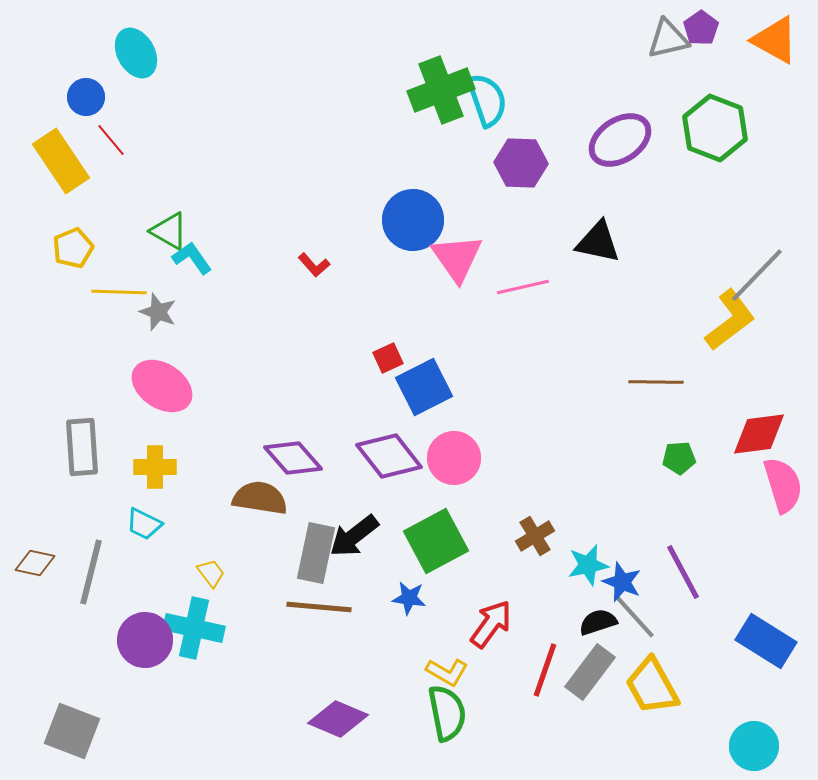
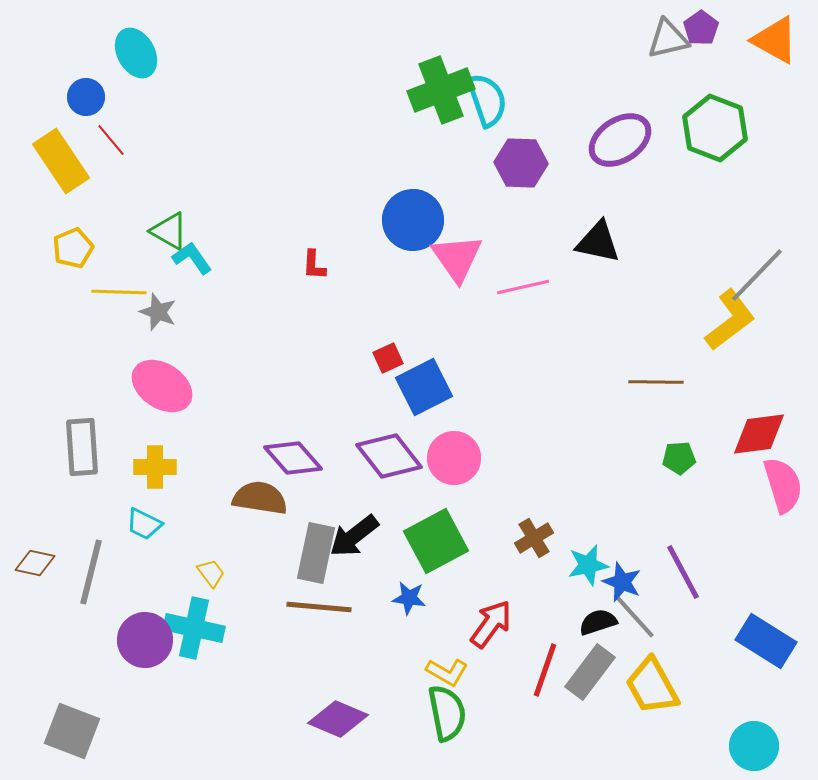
red L-shape at (314, 265): rotated 44 degrees clockwise
brown cross at (535, 536): moved 1 px left, 2 px down
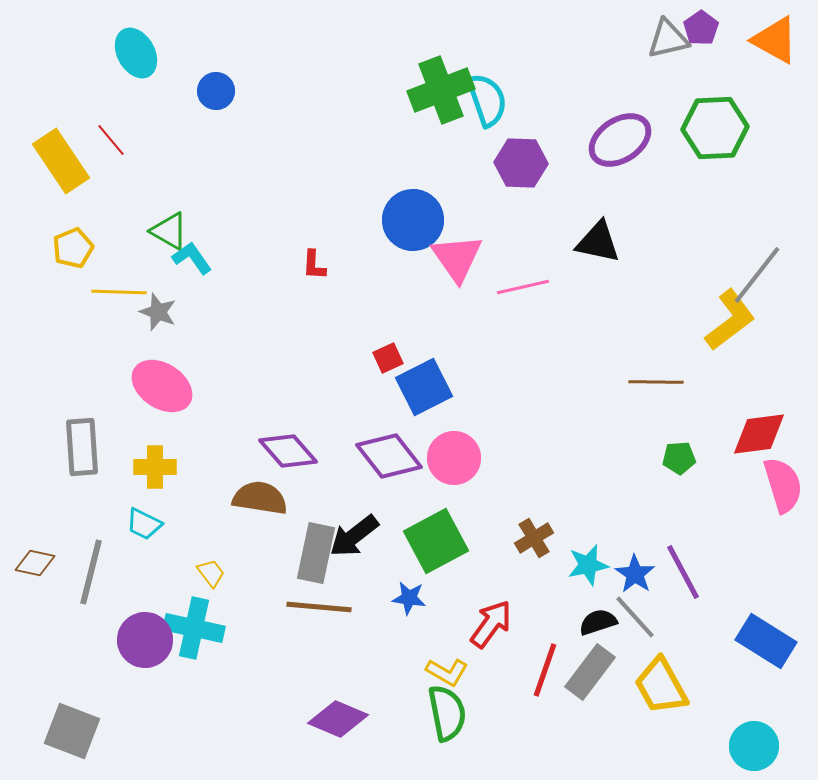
blue circle at (86, 97): moved 130 px right, 6 px up
green hexagon at (715, 128): rotated 24 degrees counterclockwise
gray line at (757, 275): rotated 6 degrees counterclockwise
purple diamond at (293, 458): moved 5 px left, 7 px up
blue star at (622, 582): moved 13 px right, 8 px up; rotated 12 degrees clockwise
yellow trapezoid at (652, 686): moved 9 px right
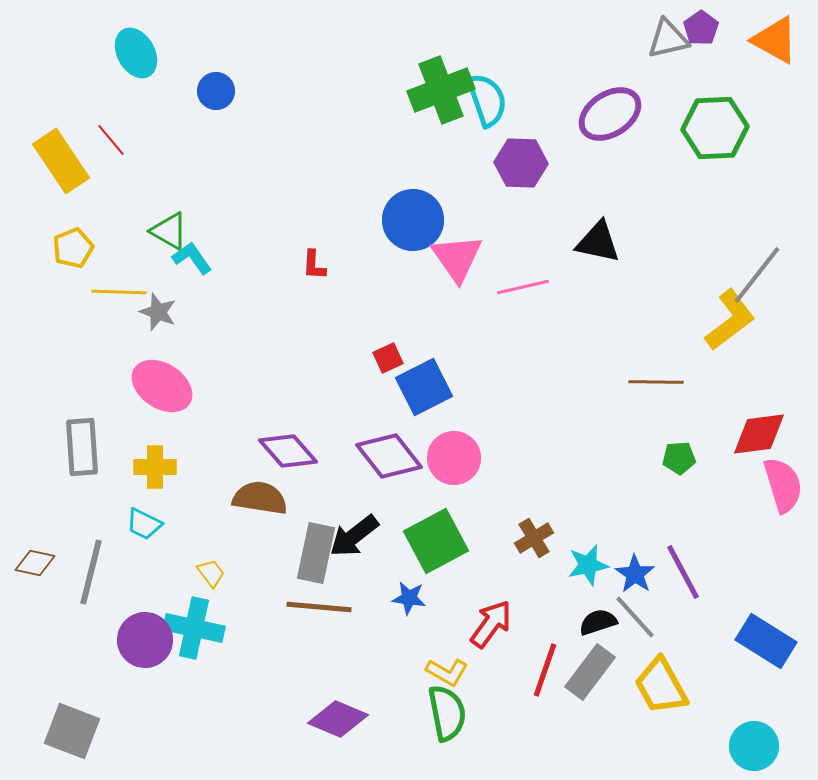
purple ellipse at (620, 140): moved 10 px left, 26 px up
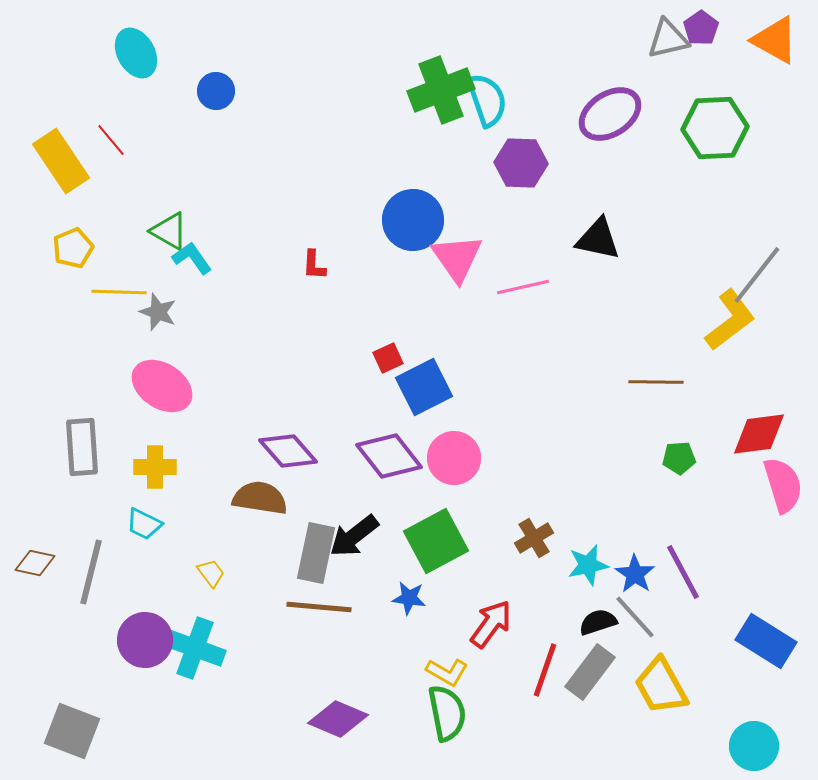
black triangle at (598, 242): moved 3 px up
cyan cross at (194, 628): moved 1 px right, 20 px down; rotated 8 degrees clockwise
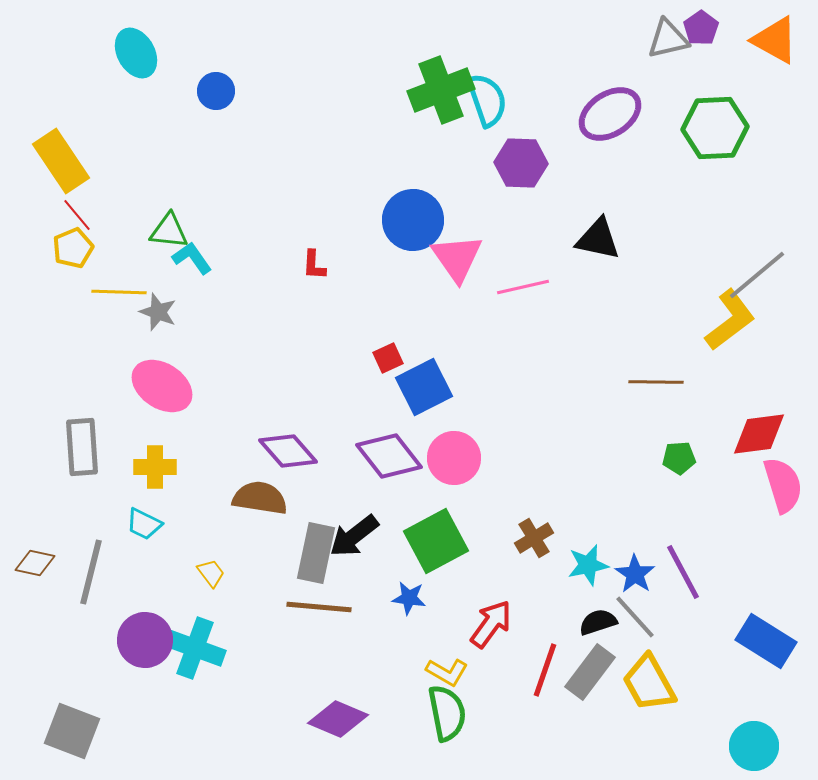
red line at (111, 140): moved 34 px left, 75 px down
green triangle at (169, 231): rotated 24 degrees counterclockwise
gray line at (757, 275): rotated 12 degrees clockwise
yellow trapezoid at (661, 686): moved 12 px left, 3 px up
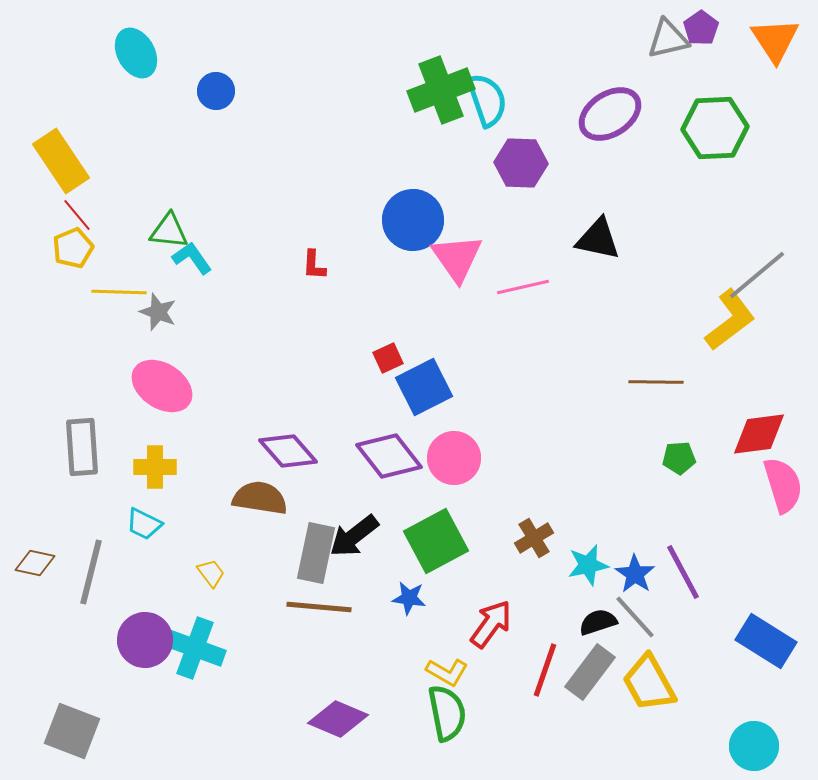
orange triangle at (775, 40): rotated 28 degrees clockwise
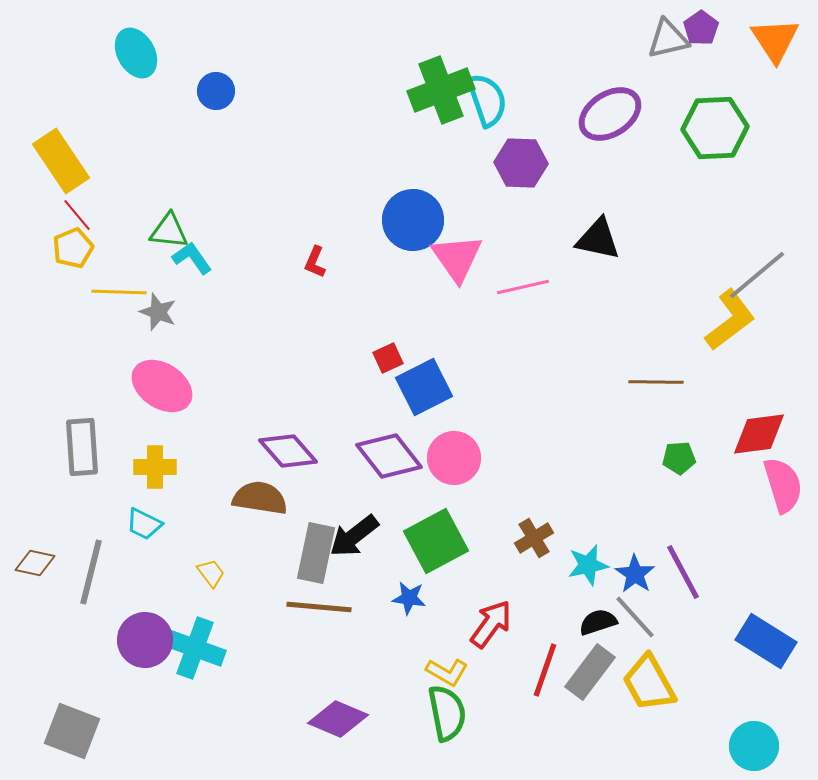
red L-shape at (314, 265): moved 1 px right, 3 px up; rotated 20 degrees clockwise
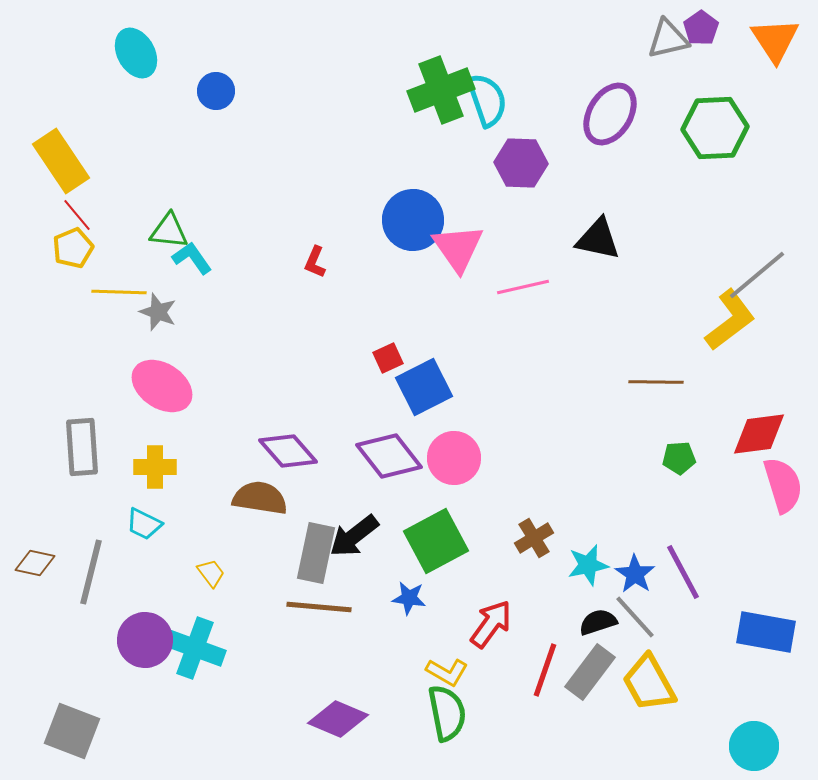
purple ellipse at (610, 114): rotated 26 degrees counterclockwise
pink triangle at (457, 258): moved 1 px right, 10 px up
blue rectangle at (766, 641): moved 9 px up; rotated 22 degrees counterclockwise
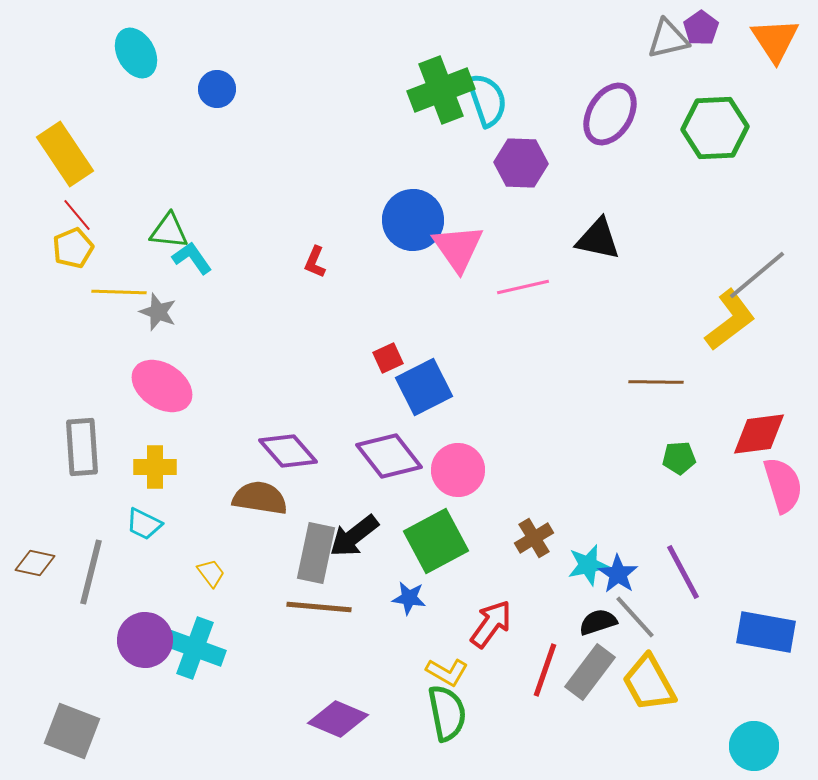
blue circle at (216, 91): moved 1 px right, 2 px up
yellow rectangle at (61, 161): moved 4 px right, 7 px up
pink circle at (454, 458): moved 4 px right, 12 px down
blue star at (635, 574): moved 17 px left
